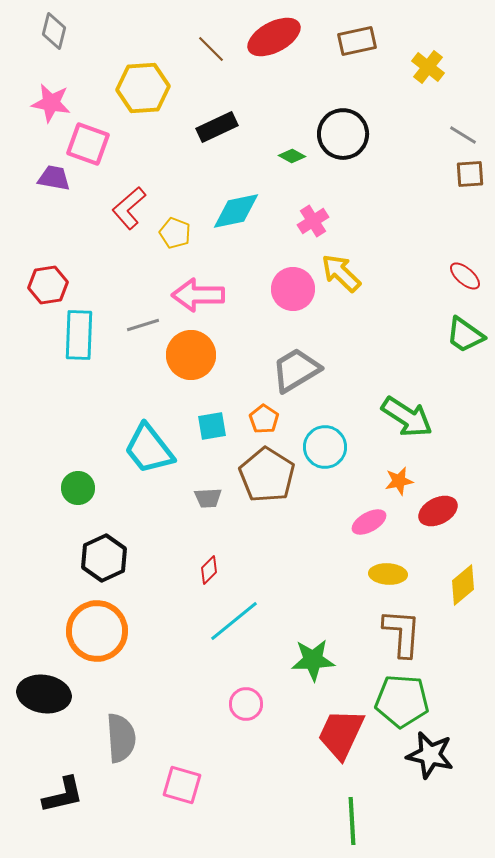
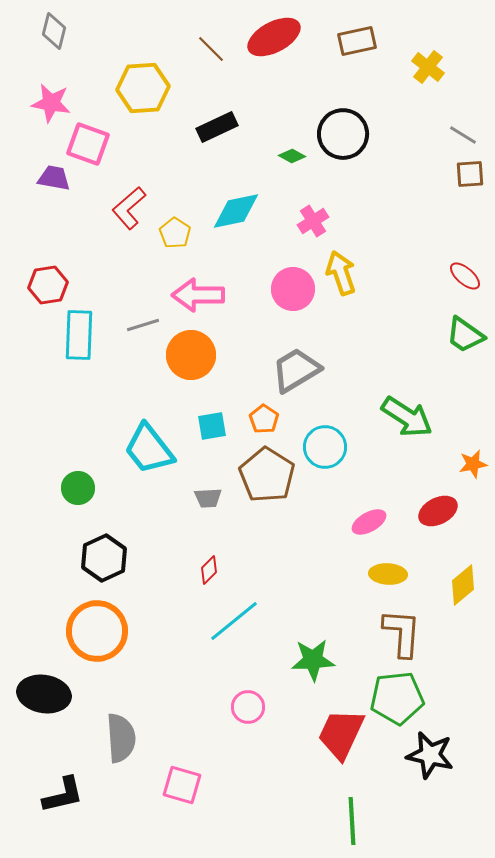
yellow pentagon at (175, 233): rotated 12 degrees clockwise
yellow arrow at (341, 273): rotated 27 degrees clockwise
orange star at (399, 481): moved 74 px right, 17 px up
green pentagon at (402, 701): moved 5 px left, 3 px up; rotated 10 degrees counterclockwise
pink circle at (246, 704): moved 2 px right, 3 px down
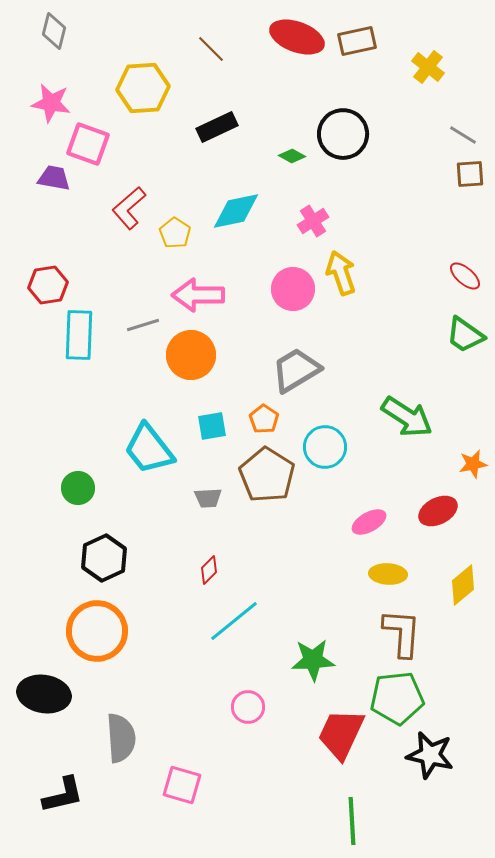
red ellipse at (274, 37): moved 23 px right; rotated 48 degrees clockwise
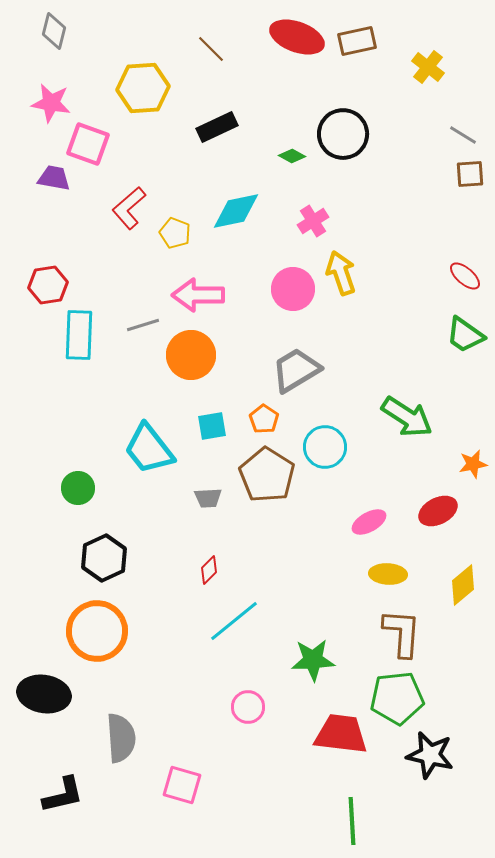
yellow pentagon at (175, 233): rotated 12 degrees counterclockwise
red trapezoid at (341, 734): rotated 72 degrees clockwise
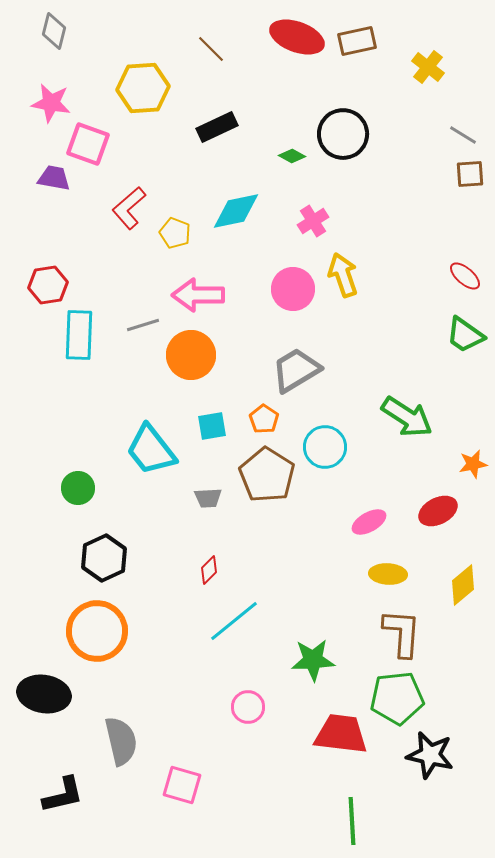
yellow arrow at (341, 273): moved 2 px right, 2 px down
cyan trapezoid at (149, 449): moved 2 px right, 1 px down
gray semicircle at (121, 738): moved 3 px down; rotated 9 degrees counterclockwise
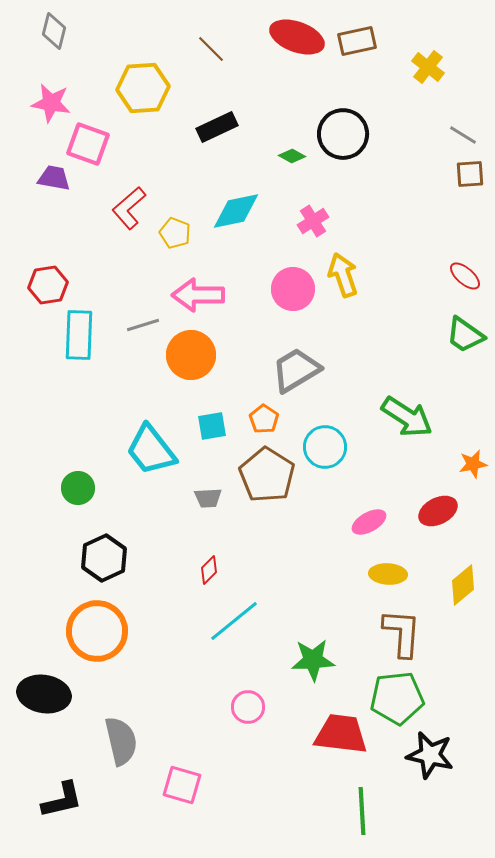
black L-shape at (63, 795): moved 1 px left, 5 px down
green line at (352, 821): moved 10 px right, 10 px up
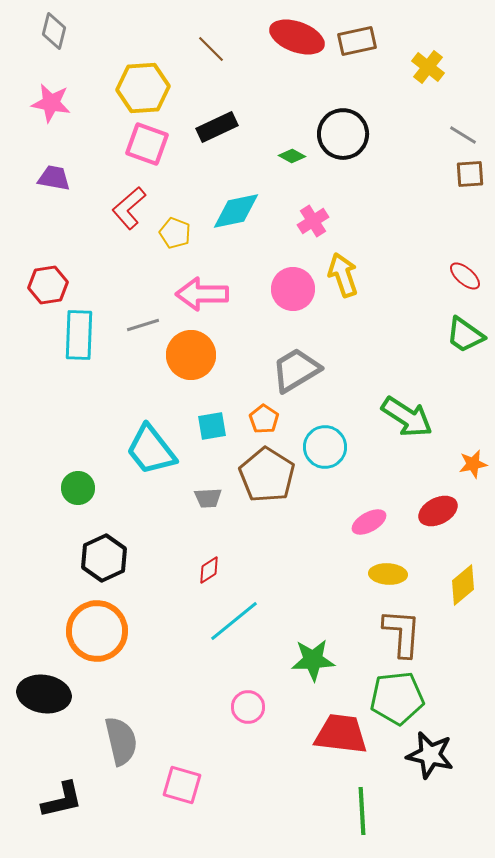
pink square at (88, 144): moved 59 px right
pink arrow at (198, 295): moved 4 px right, 1 px up
red diamond at (209, 570): rotated 12 degrees clockwise
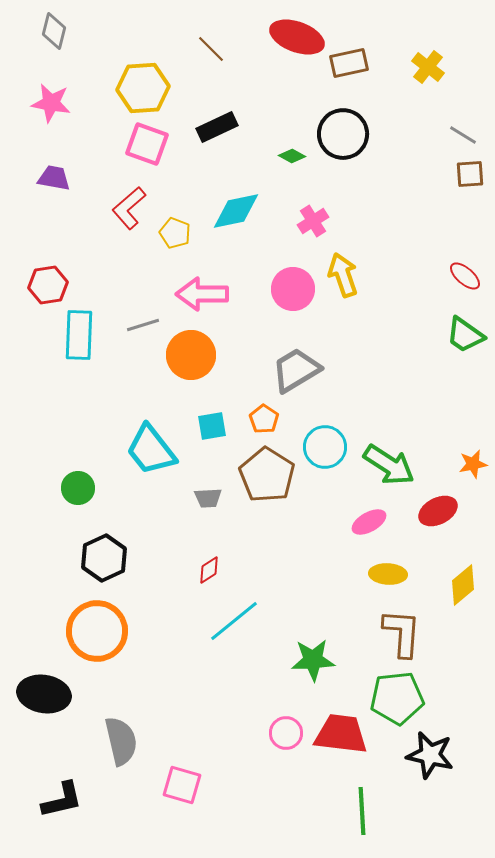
brown rectangle at (357, 41): moved 8 px left, 22 px down
green arrow at (407, 417): moved 18 px left, 48 px down
pink circle at (248, 707): moved 38 px right, 26 px down
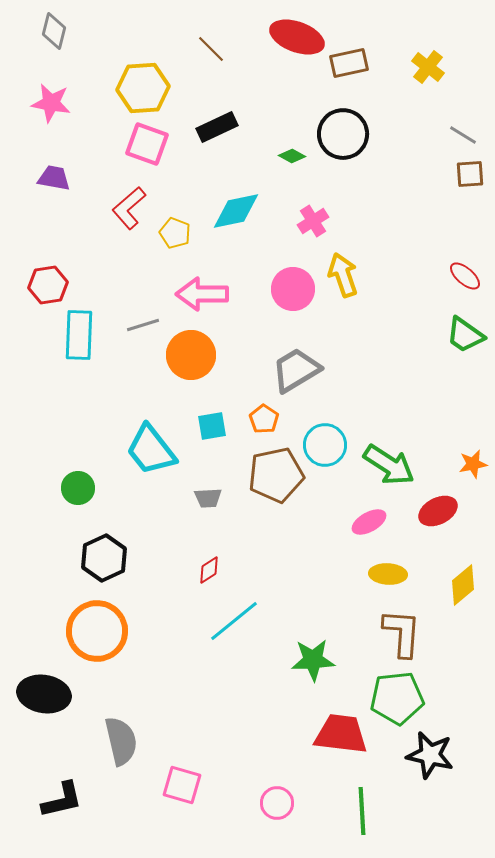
cyan circle at (325, 447): moved 2 px up
brown pentagon at (267, 475): moved 9 px right; rotated 28 degrees clockwise
pink circle at (286, 733): moved 9 px left, 70 px down
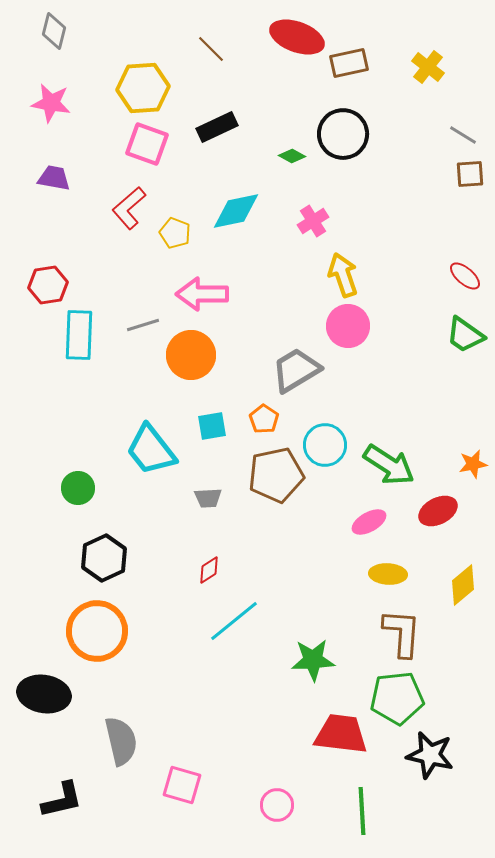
pink circle at (293, 289): moved 55 px right, 37 px down
pink circle at (277, 803): moved 2 px down
